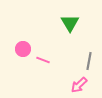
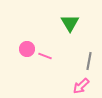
pink circle: moved 4 px right
pink line: moved 2 px right, 4 px up
pink arrow: moved 2 px right, 1 px down
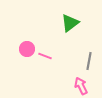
green triangle: rotated 24 degrees clockwise
pink arrow: rotated 108 degrees clockwise
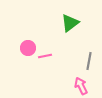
pink circle: moved 1 px right, 1 px up
pink line: rotated 32 degrees counterclockwise
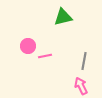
green triangle: moved 7 px left, 6 px up; rotated 24 degrees clockwise
pink circle: moved 2 px up
gray line: moved 5 px left
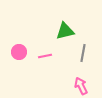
green triangle: moved 2 px right, 14 px down
pink circle: moved 9 px left, 6 px down
gray line: moved 1 px left, 8 px up
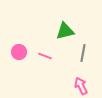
pink line: rotated 32 degrees clockwise
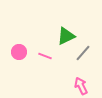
green triangle: moved 1 px right, 5 px down; rotated 12 degrees counterclockwise
gray line: rotated 30 degrees clockwise
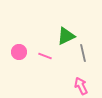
gray line: rotated 54 degrees counterclockwise
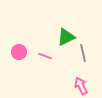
green triangle: moved 1 px down
